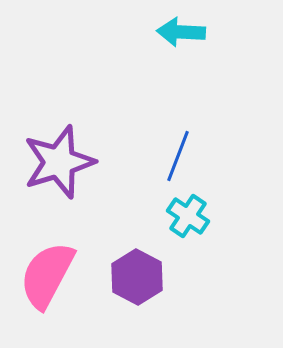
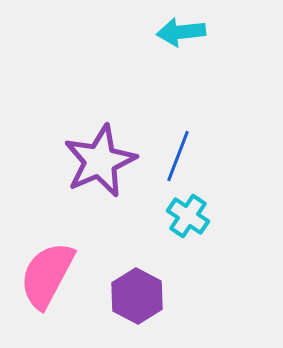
cyan arrow: rotated 9 degrees counterclockwise
purple star: moved 41 px right, 1 px up; rotated 6 degrees counterclockwise
purple hexagon: moved 19 px down
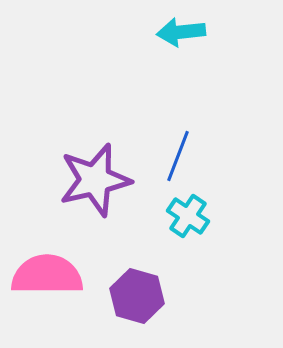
purple star: moved 5 px left, 19 px down; rotated 10 degrees clockwise
pink semicircle: rotated 62 degrees clockwise
purple hexagon: rotated 12 degrees counterclockwise
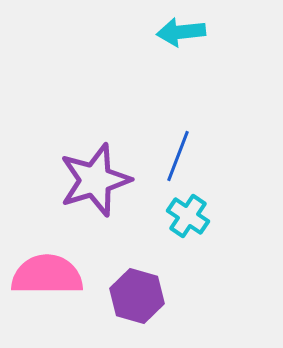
purple star: rotated 4 degrees counterclockwise
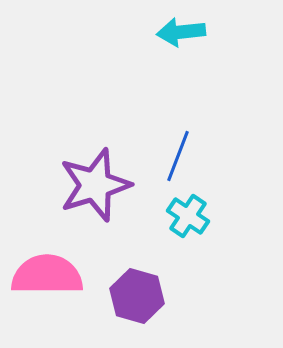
purple star: moved 5 px down
